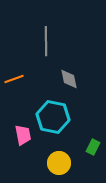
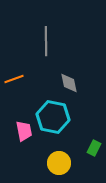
gray diamond: moved 4 px down
pink trapezoid: moved 1 px right, 4 px up
green rectangle: moved 1 px right, 1 px down
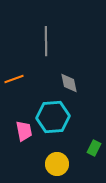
cyan hexagon: rotated 16 degrees counterclockwise
yellow circle: moved 2 px left, 1 px down
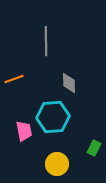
gray diamond: rotated 10 degrees clockwise
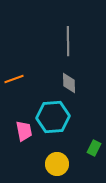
gray line: moved 22 px right
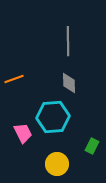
pink trapezoid: moved 1 px left, 2 px down; rotated 15 degrees counterclockwise
green rectangle: moved 2 px left, 2 px up
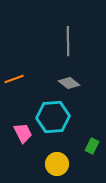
gray diamond: rotated 50 degrees counterclockwise
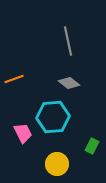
gray line: rotated 12 degrees counterclockwise
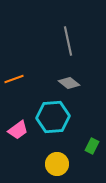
pink trapezoid: moved 5 px left, 3 px up; rotated 80 degrees clockwise
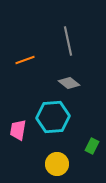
orange line: moved 11 px right, 19 px up
pink trapezoid: rotated 135 degrees clockwise
